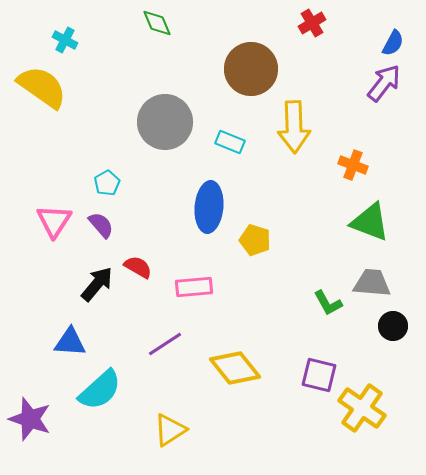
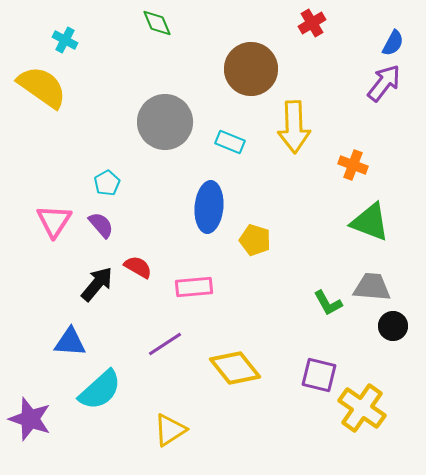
gray trapezoid: moved 4 px down
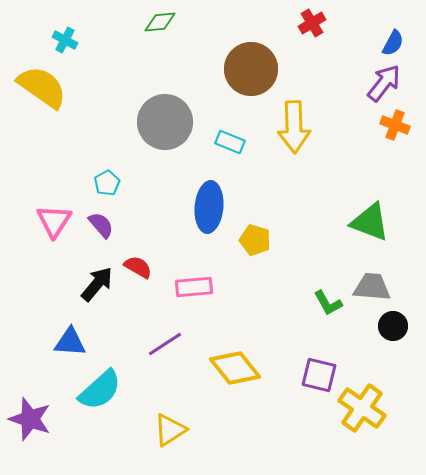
green diamond: moved 3 px right, 1 px up; rotated 72 degrees counterclockwise
orange cross: moved 42 px right, 40 px up
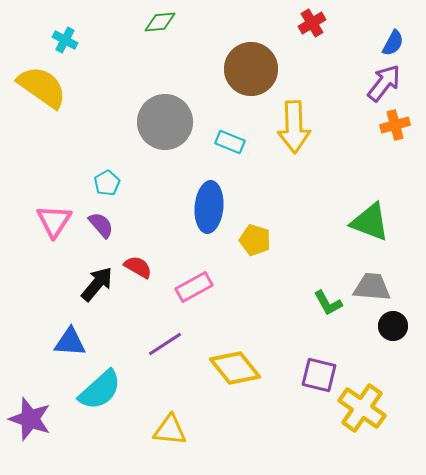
orange cross: rotated 36 degrees counterclockwise
pink rectangle: rotated 24 degrees counterclockwise
yellow triangle: rotated 39 degrees clockwise
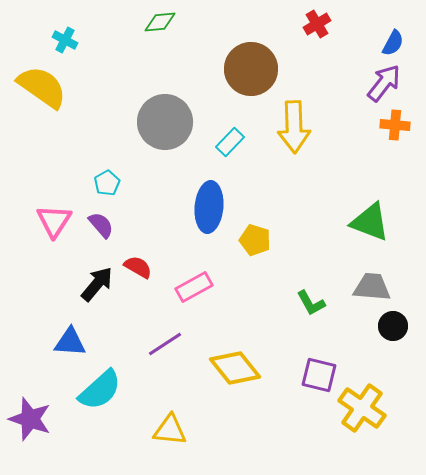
red cross: moved 5 px right, 1 px down
orange cross: rotated 20 degrees clockwise
cyan rectangle: rotated 68 degrees counterclockwise
green L-shape: moved 17 px left
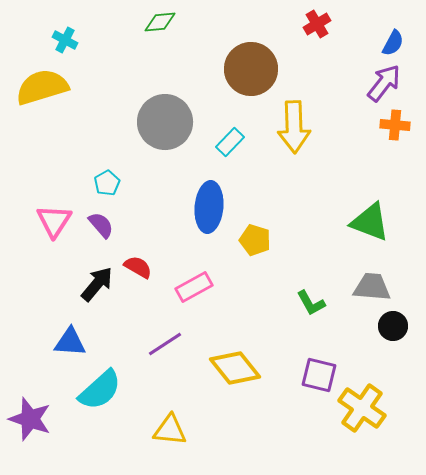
yellow semicircle: rotated 52 degrees counterclockwise
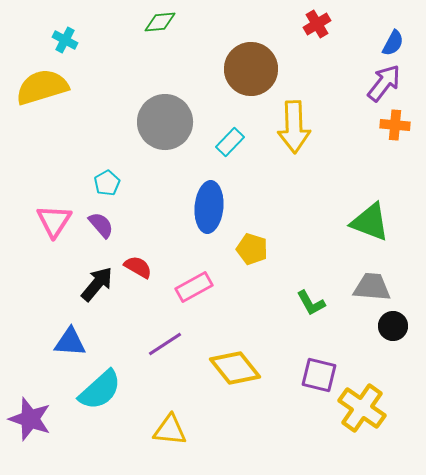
yellow pentagon: moved 3 px left, 9 px down
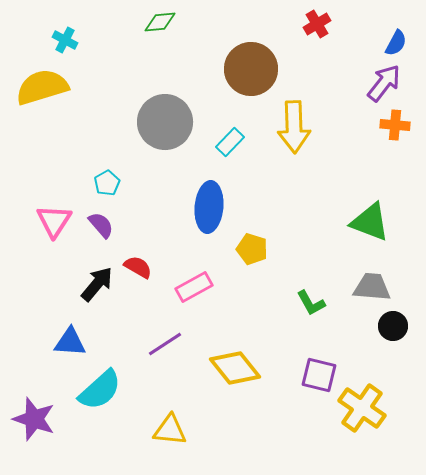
blue semicircle: moved 3 px right
purple star: moved 4 px right
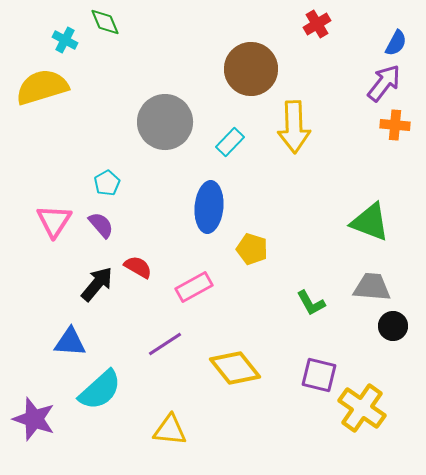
green diamond: moved 55 px left; rotated 72 degrees clockwise
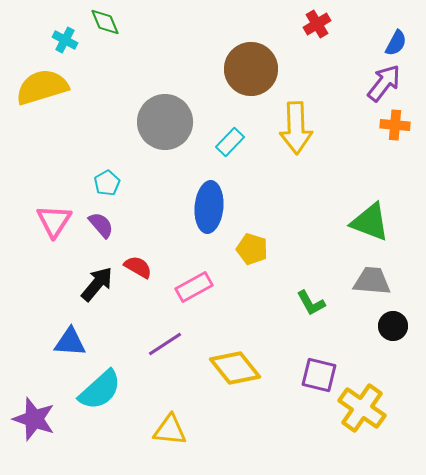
yellow arrow: moved 2 px right, 1 px down
gray trapezoid: moved 6 px up
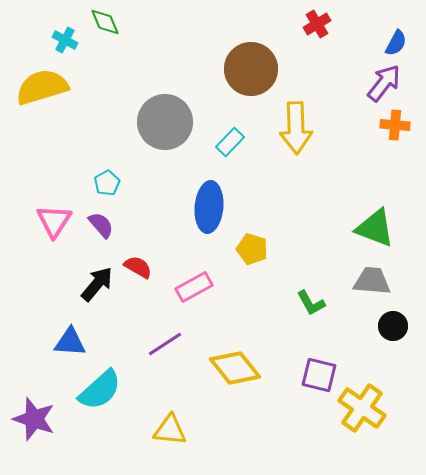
green triangle: moved 5 px right, 6 px down
